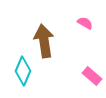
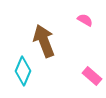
pink semicircle: moved 3 px up
brown arrow: rotated 12 degrees counterclockwise
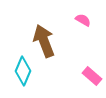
pink semicircle: moved 2 px left
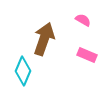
brown arrow: moved 2 px up; rotated 40 degrees clockwise
pink rectangle: moved 5 px left, 21 px up; rotated 18 degrees counterclockwise
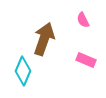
pink semicircle: rotated 147 degrees counterclockwise
pink rectangle: moved 1 px left, 5 px down
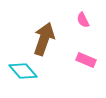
cyan diamond: rotated 64 degrees counterclockwise
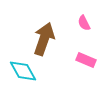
pink semicircle: moved 1 px right, 3 px down
cyan diamond: rotated 12 degrees clockwise
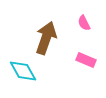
brown arrow: moved 2 px right, 1 px up
